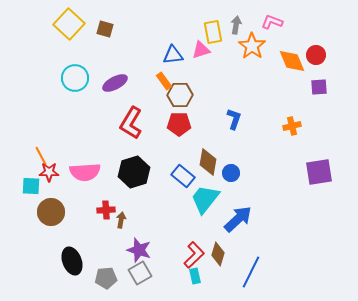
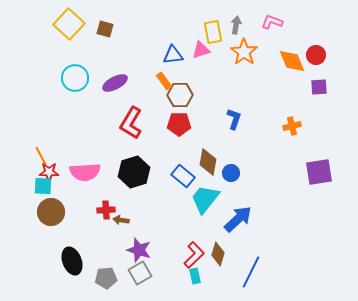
orange star at (252, 46): moved 8 px left, 6 px down
cyan square at (31, 186): moved 12 px right
brown arrow at (121, 220): rotated 91 degrees counterclockwise
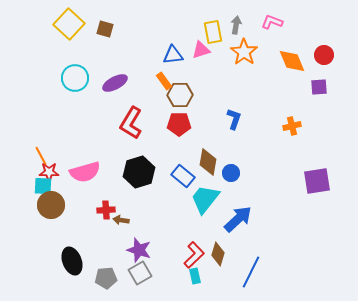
red circle at (316, 55): moved 8 px right
pink semicircle at (85, 172): rotated 12 degrees counterclockwise
black hexagon at (134, 172): moved 5 px right
purple square at (319, 172): moved 2 px left, 9 px down
brown circle at (51, 212): moved 7 px up
